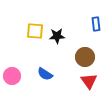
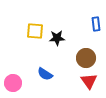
black star: moved 2 px down
brown circle: moved 1 px right, 1 px down
pink circle: moved 1 px right, 7 px down
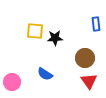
black star: moved 2 px left
brown circle: moved 1 px left
pink circle: moved 1 px left, 1 px up
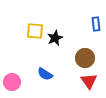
black star: rotated 21 degrees counterclockwise
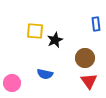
black star: moved 2 px down
blue semicircle: rotated 21 degrees counterclockwise
pink circle: moved 1 px down
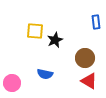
blue rectangle: moved 2 px up
red triangle: rotated 24 degrees counterclockwise
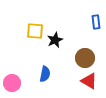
blue semicircle: rotated 91 degrees counterclockwise
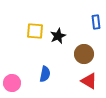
black star: moved 3 px right, 4 px up
brown circle: moved 1 px left, 4 px up
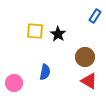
blue rectangle: moved 1 px left, 6 px up; rotated 40 degrees clockwise
black star: moved 2 px up; rotated 14 degrees counterclockwise
brown circle: moved 1 px right, 3 px down
blue semicircle: moved 2 px up
pink circle: moved 2 px right
